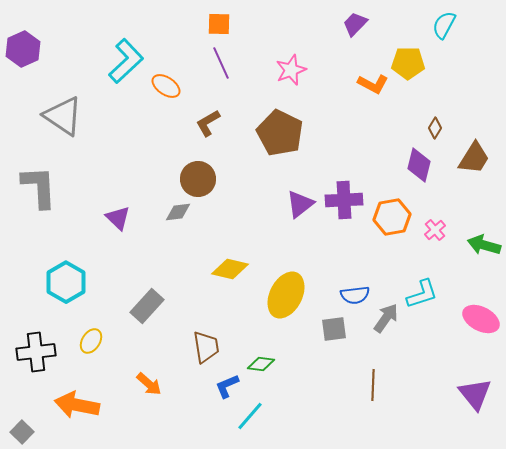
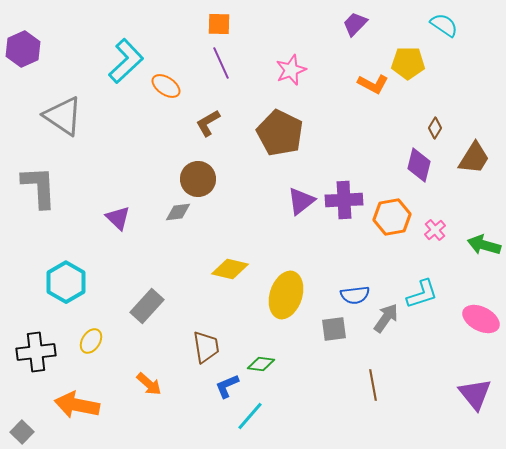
cyan semicircle at (444, 25): rotated 96 degrees clockwise
purple triangle at (300, 204): moved 1 px right, 3 px up
yellow ellipse at (286, 295): rotated 9 degrees counterclockwise
brown line at (373, 385): rotated 12 degrees counterclockwise
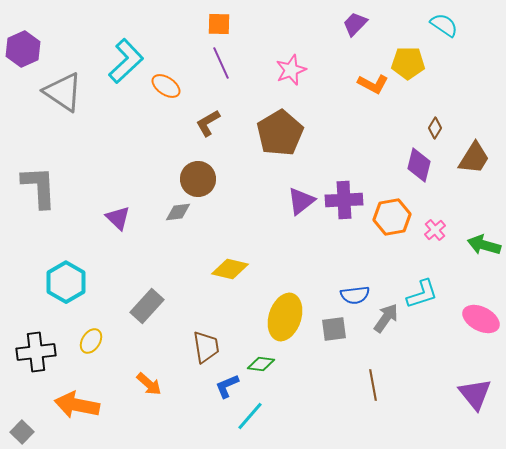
gray triangle at (63, 116): moved 24 px up
brown pentagon at (280, 133): rotated 15 degrees clockwise
yellow ellipse at (286, 295): moved 1 px left, 22 px down
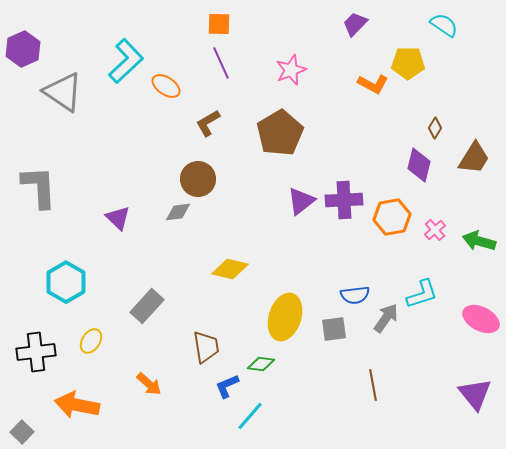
green arrow at (484, 245): moved 5 px left, 4 px up
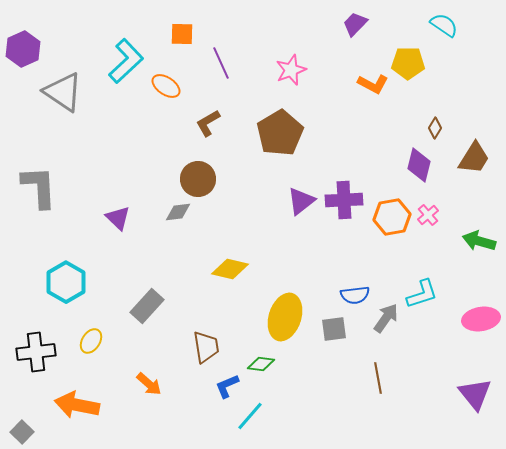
orange square at (219, 24): moved 37 px left, 10 px down
pink cross at (435, 230): moved 7 px left, 15 px up
pink ellipse at (481, 319): rotated 36 degrees counterclockwise
brown line at (373, 385): moved 5 px right, 7 px up
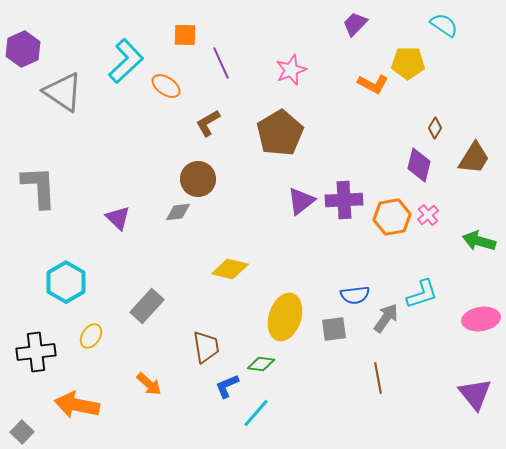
orange square at (182, 34): moved 3 px right, 1 px down
yellow ellipse at (91, 341): moved 5 px up
cyan line at (250, 416): moved 6 px right, 3 px up
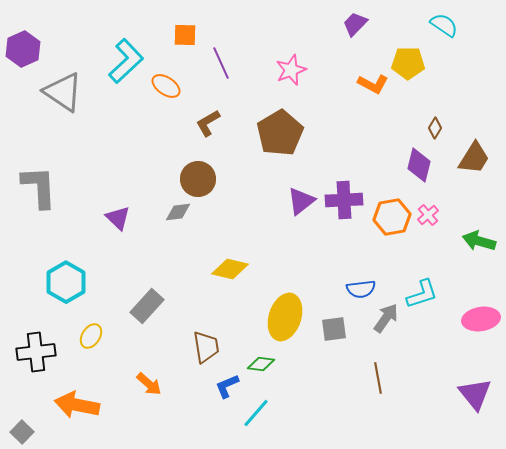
blue semicircle at (355, 295): moved 6 px right, 6 px up
